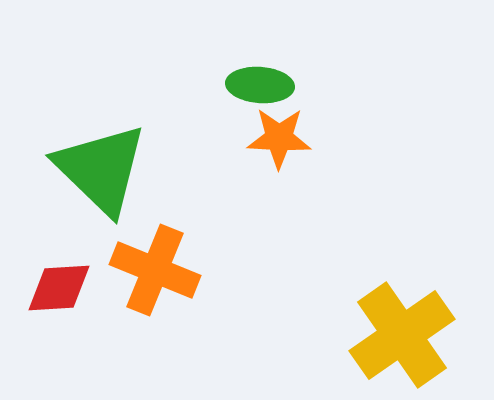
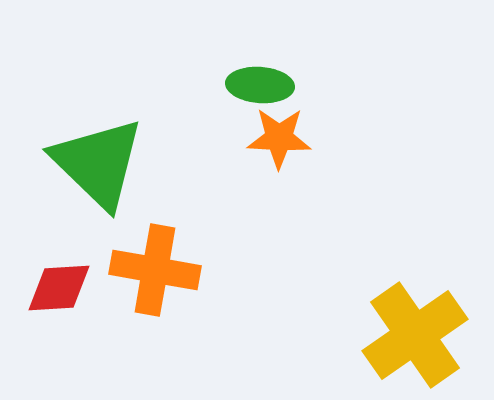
green triangle: moved 3 px left, 6 px up
orange cross: rotated 12 degrees counterclockwise
yellow cross: moved 13 px right
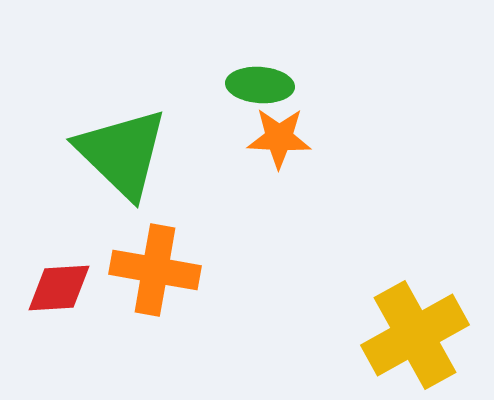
green triangle: moved 24 px right, 10 px up
yellow cross: rotated 6 degrees clockwise
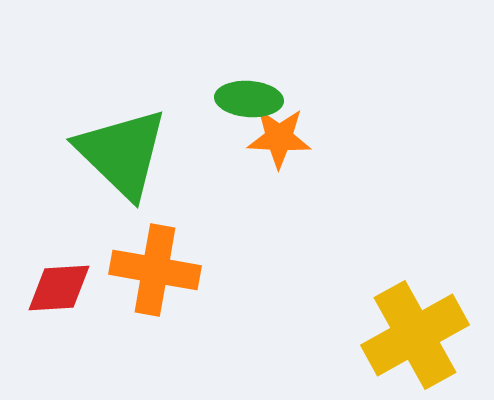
green ellipse: moved 11 px left, 14 px down
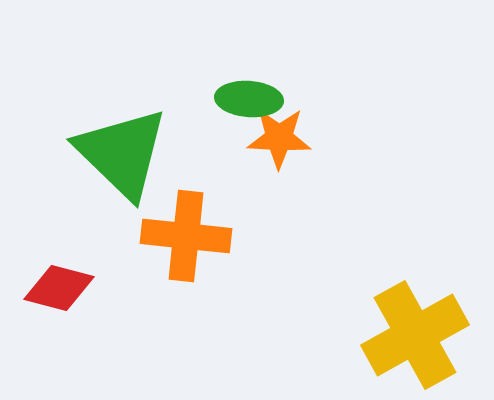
orange cross: moved 31 px right, 34 px up; rotated 4 degrees counterclockwise
red diamond: rotated 18 degrees clockwise
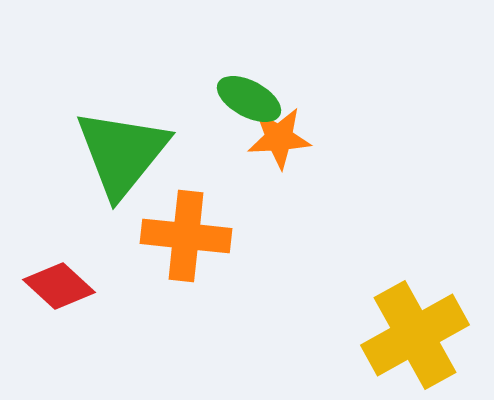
green ellipse: rotated 24 degrees clockwise
orange star: rotated 6 degrees counterclockwise
green triangle: rotated 25 degrees clockwise
red diamond: moved 2 px up; rotated 28 degrees clockwise
